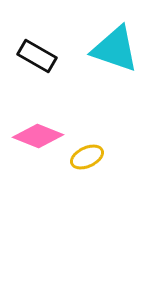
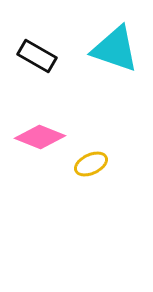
pink diamond: moved 2 px right, 1 px down
yellow ellipse: moved 4 px right, 7 px down
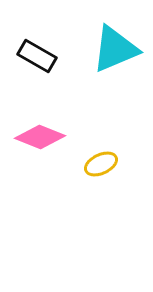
cyan triangle: rotated 42 degrees counterclockwise
yellow ellipse: moved 10 px right
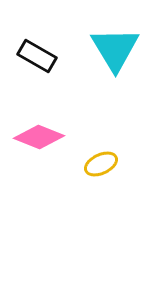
cyan triangle: rotated 38 degrees counterclockwise
pink diamond: moved 1 px left
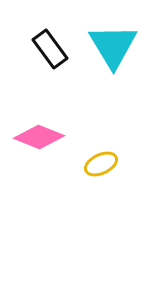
cyan triangle: moved 2 px left, 3 px up
black rectangle: moved 13 px right, 7 px up; rotated 24 degrees clockwise
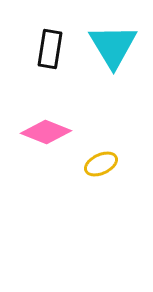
black rectangle: rotated 45 degrees clockwise
pink diamond: moved 7 px right, 5 px up
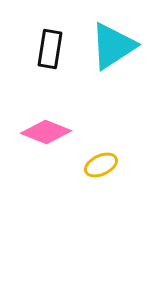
cyan triangle: rotated 28 degrees clockwise
yellow ellipse: moved 1 px down
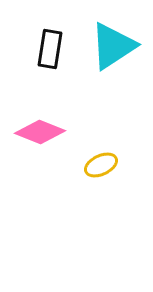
pink diamond: moved 6 px left
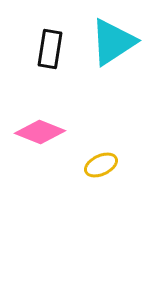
cyan triangle: moved 4 px up
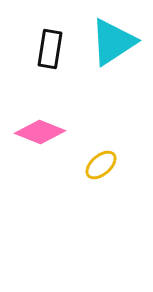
yellow ellipse: rotated 16 degrees counterclockwise
